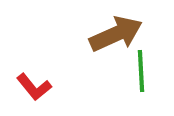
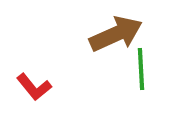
green line: moved 2 px up
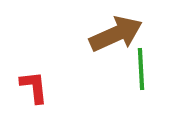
red L-shape: rotated 147 degrees counterclockwise
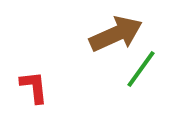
green line: rotated 39 degrees clockwise
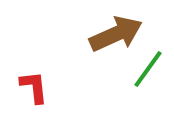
green line: moved 7 px right
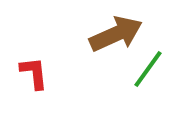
red L-shape: moved 14 px up
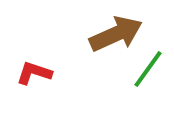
red L-shape: rotated 66 degrees counterclockwise
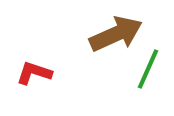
green line: rotated 12 degrees counterclockwise
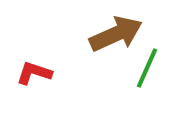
green line: moved 1 px left, 1 px up
